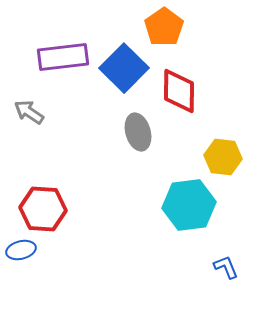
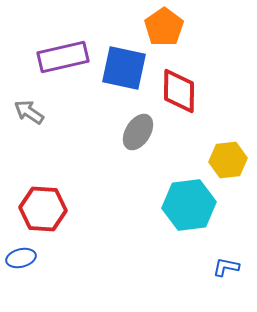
purple rectangle: rotated 6 degrees counterclockwise
blue square: rotated 33 degrees counterclockwise
gray ellipse: rotated 48 degrees clockwise
yellow hexagon: moved 5 px right, 3 px down; rotated 12 degrees counterclockwise
blue ellipse: moved 8 px down
blue L-shape: rotated 56 degrees counterclockwise
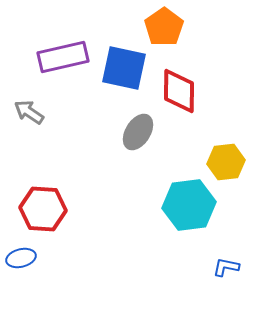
yellow hexagon: moved 2 px left, 2 px down
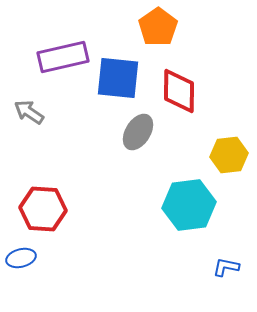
orange pentagon: moved 6 px left
blue square: moved 6 px left, 10 px down; rotated 6 degrees counterclockwise
yellow hexagon: moved 3 px right, 7 px up
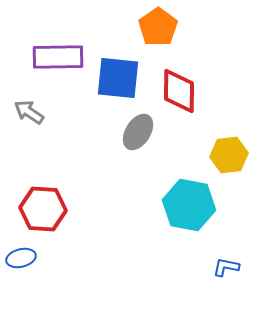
purple rectangle: moved 5 px left; rotated 12 degrees clockwise
cyan hexagon: rotated 18 degrees clockwise
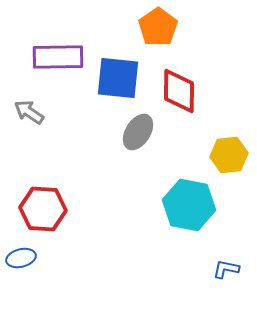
blue L-shape: moved 2 px down
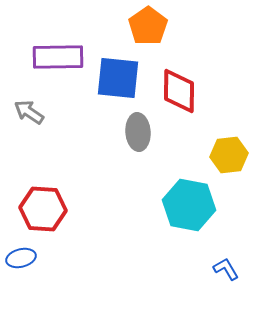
orange pentagon: moved 10 px left, 1 px up
gray ellipse: rotated 36 degrees counterclockwise
blue L-shape: rotated 48 degrees clockwise
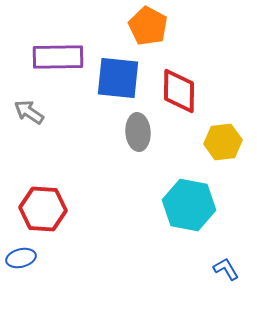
orange pentagon: rotated 9 degrees counterclockwise
yellow hexagon: moved 6 px left, 13 px up
